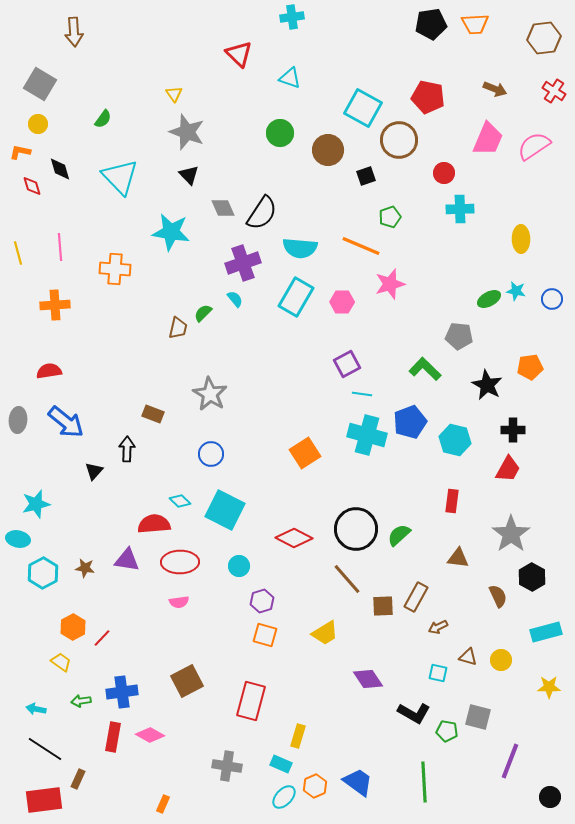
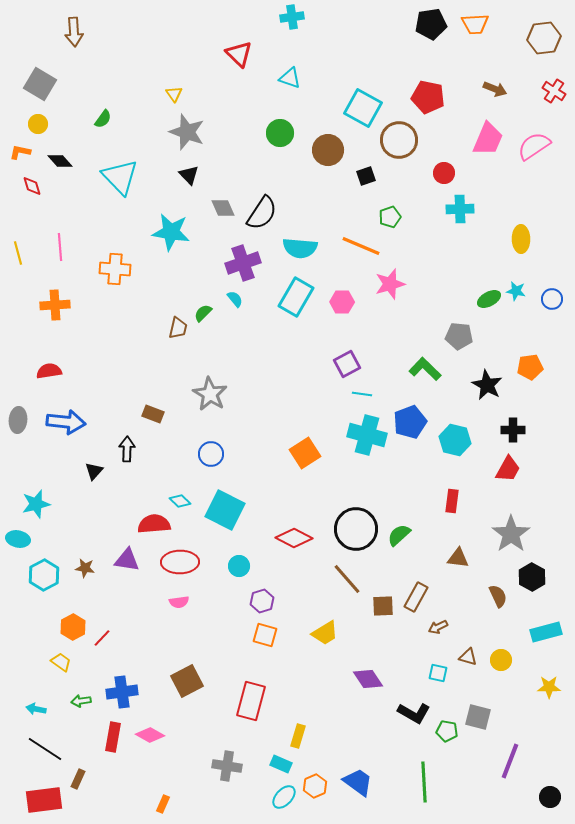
black diamond at (60, 169): moved 8 px up; rotated 25 degrees counterclockwise
blue arrow at (66, 422): rotated 33 degrees counterclockwise
cyan hexagon at (43, 573): moved 1 px right, 2 px down
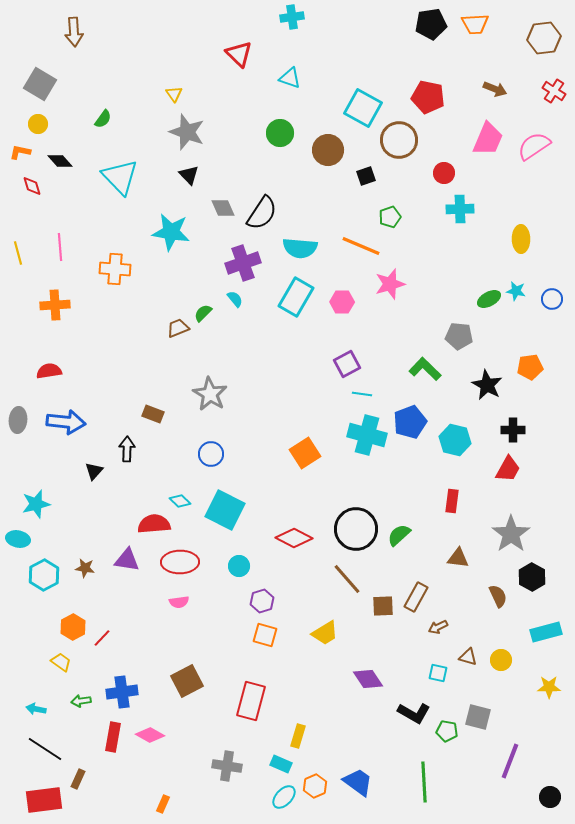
brown trapezoid at (178, 328): rotated 125 degrees counterclockwise
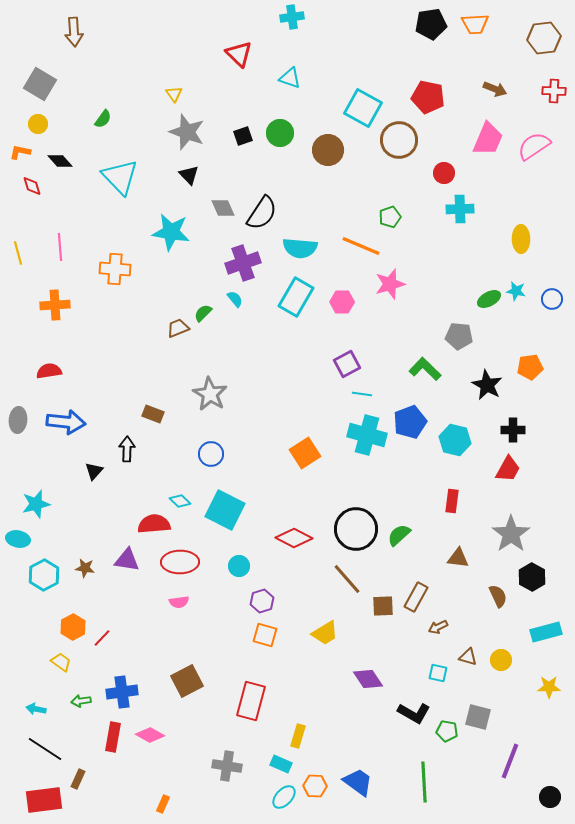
red cross at (554, 91): rotated 30 degrees counterclockwise
black square at (366, 176): moved 123 px left, 40 px up
orange hexagon at (315, 786): rotated 25 degrees clockwise
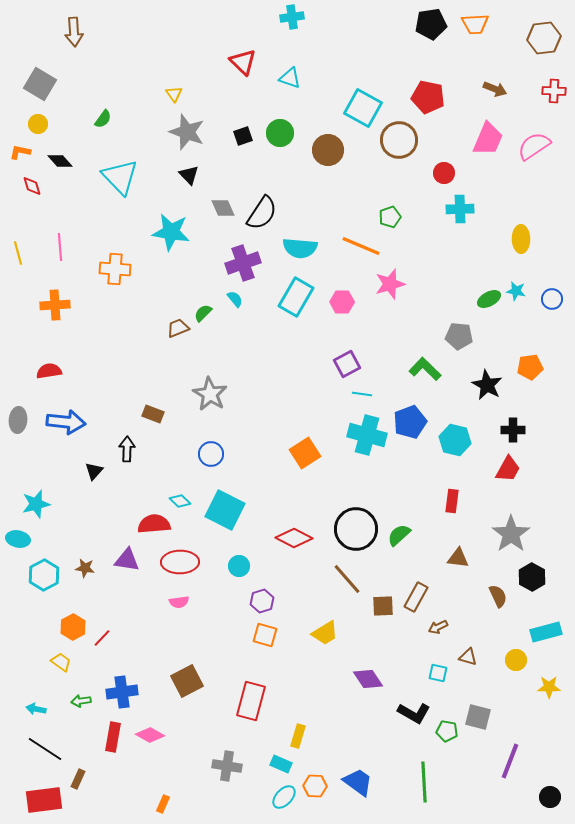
red triangle at (239, 54): moved 4 px right, 8 px down
yellow circle at (501, 660): moved 15 px right
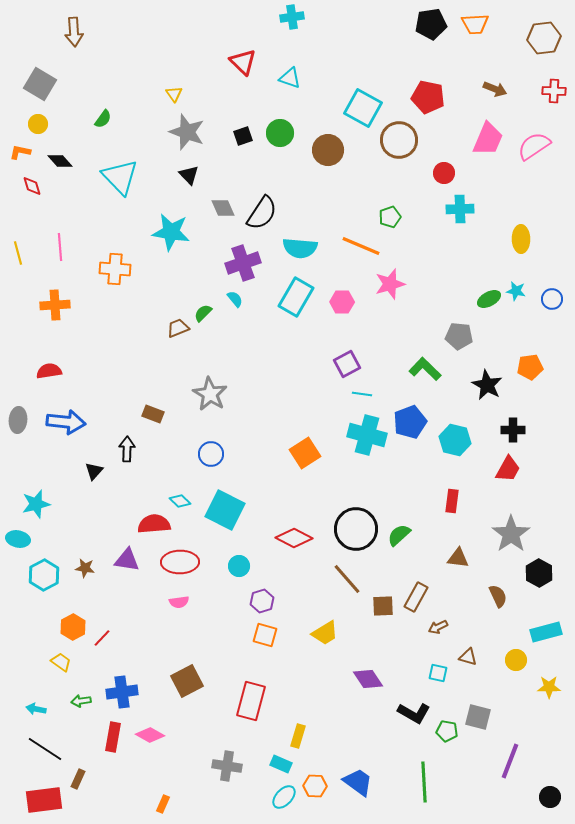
black hexagon at (532, 577): moved 7 px right, 4 px up
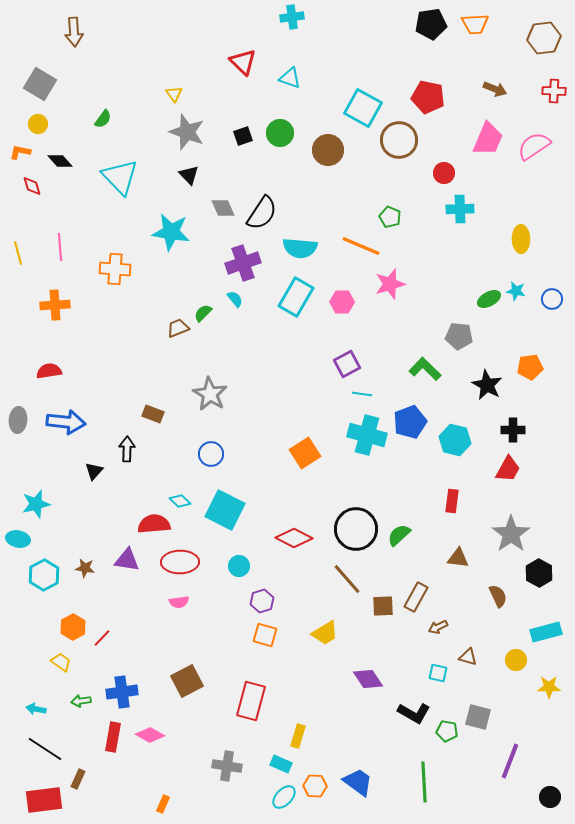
green pentagon at (390, 217): rotated 30 degrees counterclockwise
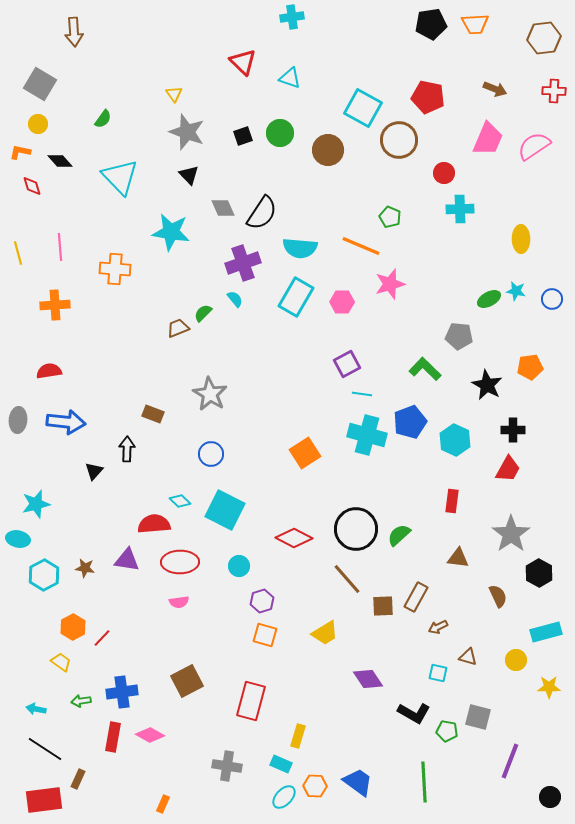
cyan hexagon at (455, 440): rotated 12 degrees clockwise
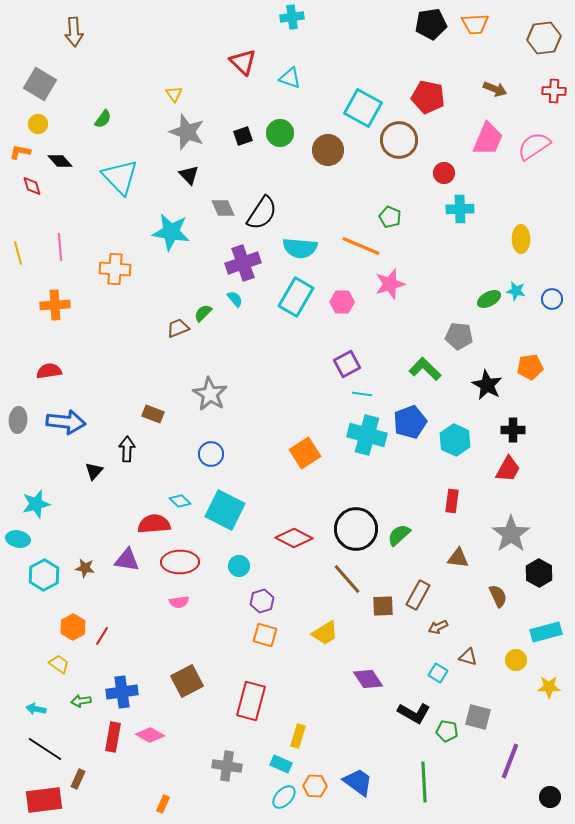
brown rectangle at (416, 597): moved 2 px right, 2 px up
red line at (102, 638): moved 2 px up; rotated 12 degrees counterclockwise
yellow trapezoid at (61, 662): moved 2 px left, 2 px down
cyan square at (438, 673): rotated 18 degrees clockwise
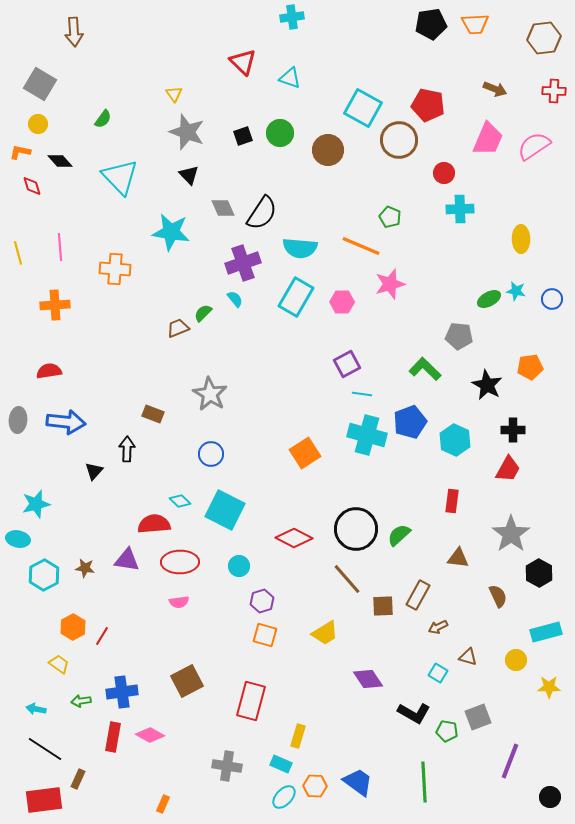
red pentagon at (428, 97): moved 8 px down
gray square at (478, 717): rotated 36 degrees counterclockwise
